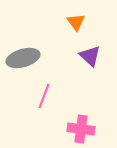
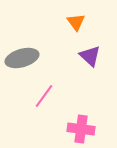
gray ellipse: moved 1 px left
pink line: rotated 15 degrees clockwise
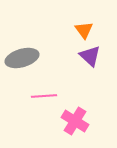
orange triangle: moved 8 px right, 8 px down
pink line: rotated 50 degrees clockwise
pink cross: moved 6 px left, 8 px up; rotated 24 degrees clockwise
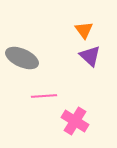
gray ellipse: rotated 40 degrees clockwise
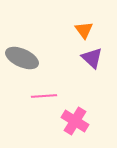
purple triangle: moved 2 px right, 2 px down
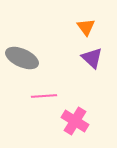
orange triangle: moved 2 px right, 3 px up
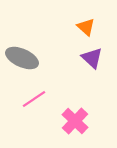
orange triangle: rotated 12 degrees counterclockwise
pink line: moved 10 px left, 3 px down; rotated 30 degrees counterclockwise
pink cross: rotated 12 degrees clockwise
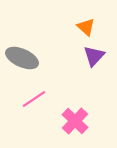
purple triangle: moved 2 px right, 2 px up; rotated 30 degrees clockwise
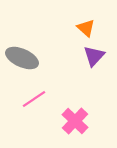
orange triangle: moved 1 px down
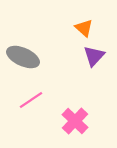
orange triangle: moved 2 px left
gray ellipse: moved 1 px right, 1 px up
pink line: moved 3 px left, 1 px down
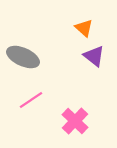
purple triangle: rotated 35 degrees counterclockwise
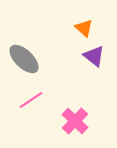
gray ellipse: moved 1 px right, 2 px down; rotated 20 degrees clockwise
